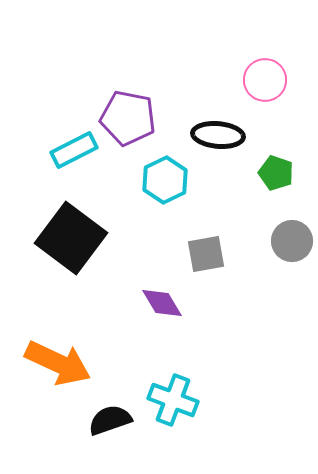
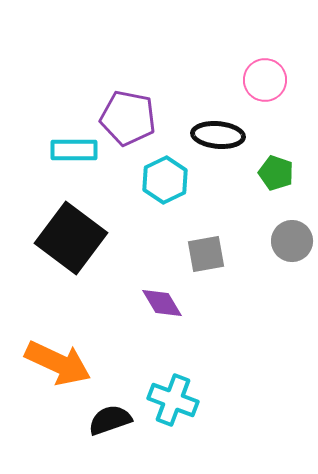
cyan rectangle: rotated 27 degrees clockwise
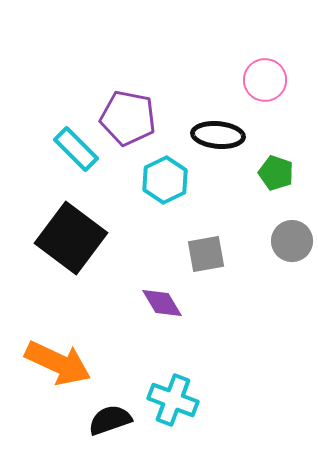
cyan rectangle: moved 2 px right, 1 px up; rotated 45 degrees clockwise
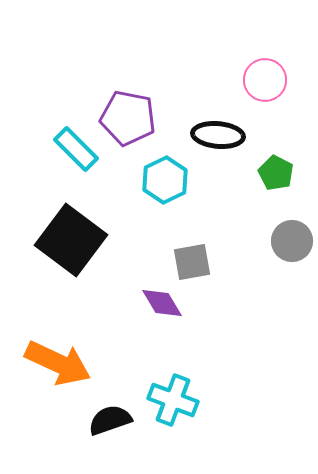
green pentagon: rotated 8 degrees clockwise
black square: moved 2 px down
gray square: moved 14 px left, 8 px down
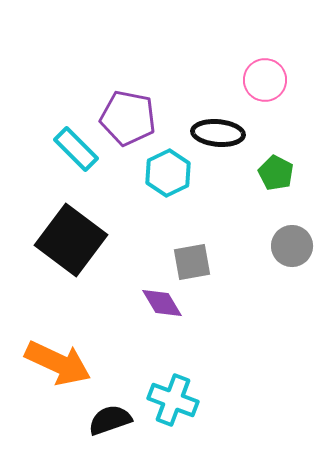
black ellipse: moved 2 px up
cyan hexagon: moved 3 px right, 7 px up
gray circle: moved 5 px down
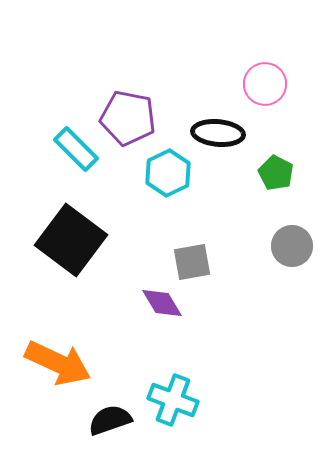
pink circle: moved 4 px down
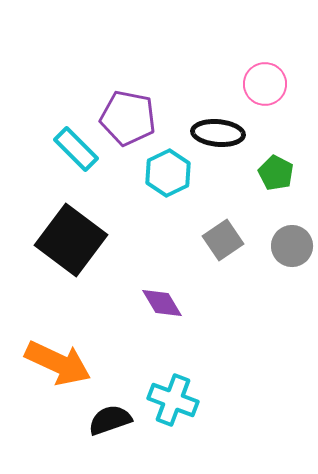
gray square: moved 31 px right, 22 px up; rotated 24 degrees counterclockwise
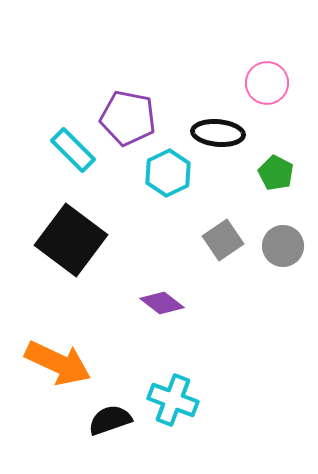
pink circle: moved 2 px right, 1 px up
cyan rectangle: moved 3 px left, 1 px down
gray circle: moved 9 px left
purple diamond: rotated 21 degrees counterclockwise
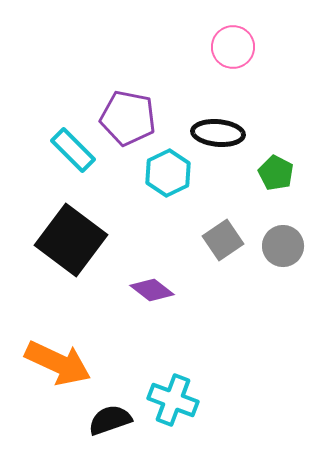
pink circle: moved 34 px left, 36 px up
purple diamond: moved 10 px left, 13 px up
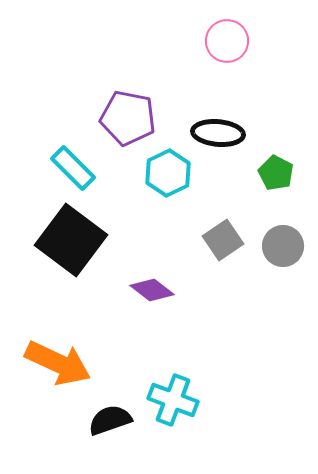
pink circle: moved 6 px left, 6 px up
cyan rectangle: moved 18 px down
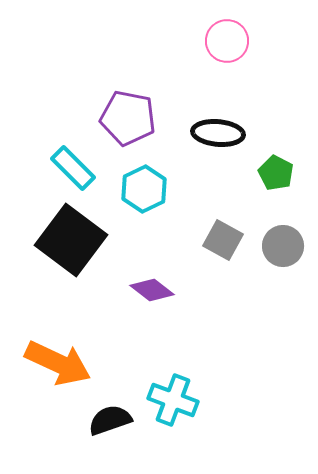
cyan hexagon: moved 24 px left, 16 px down
gray square: rotated 27 degrees counterclockwise
